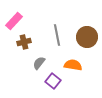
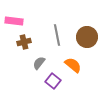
pink rectangle: rotated 54 degrees clockwise
orange semicircle: rotated 30 degrees clockwise
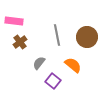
brown cross: moved 4 px left; rotated 24 degrees counterclockwise
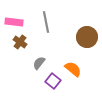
pink rectangle: moved 1 px down
gray line: moved 11 px left, 13 px up
brown cross: rotated 16 degrees counterclockwise
orange semicircle: moved 4 px down
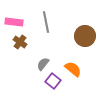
brown circle: moved 2 px left, 1 px up
gray semicircle: moved 4 px right, 1 px down
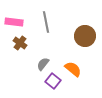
brown cross: moved 1 px down
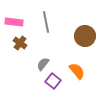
orange semicircle: moved 4 px right, 2 px down; rotated 12 degrees clockwise
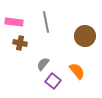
brown cross: rotated 24 degrees counterclockwise
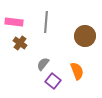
gray line: rotated 15 degrees clockwise
brown cross: rotated 24 degrees clockwise
orange semicircle: rotated 18 degrees clockwise
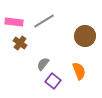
gray line: moved 2 px left, 1 px up; rotated 55 degrees clockwise
orange semicircle: moved 2 px right
